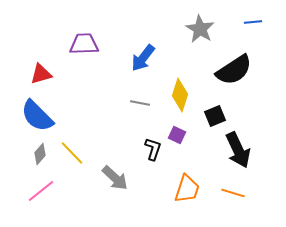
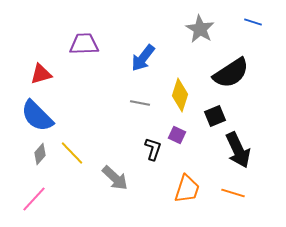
blue line: rotated 24 degrees clockwise
black semicircle: moved 3 px left, 3 px down
pink line: moved 7 px left, 8 px down; rotated 8 degrees counterclockwise
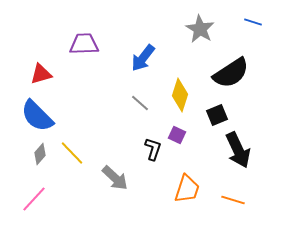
gray line: rotated 30 degrees clockwise
black square: moved 2 px right, 1 px up
orange line: moved 7 px down
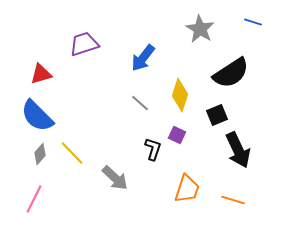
purple trapezoid: rotated 16 degrees counterclockwise
pink line: rotated 16 degrees counterclockwise
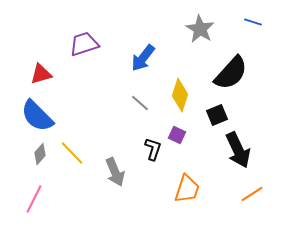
black semicircle: rotated 15 degrees counterclockwise
gray arrow: moved 6 px up; rotated 24 degrees clockwise
orange line: moved 19 px right, 6 px up; rotated 50 degrees counterclockwise
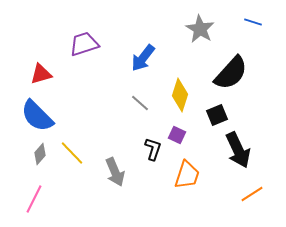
orange trapezoid: moved 14 px up
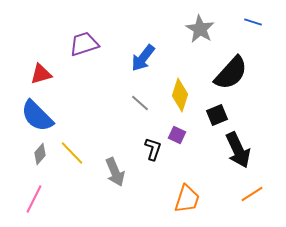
orange trapezoid: moved 24 px down
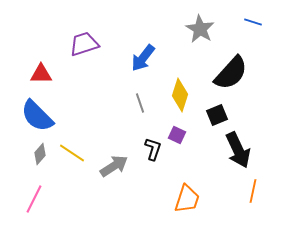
red triangle: rotated 15 degrees clockwise
gray line: rotated 30 degrees clockwise
yellow line: rotated 12 degrees counterclockwise
gray arrow: moved 1 px left, 6 px up; rotated 100 degrees counterclockwise
orange line: moved 1 px right, 3 px up; rotated 45 degrees counterclockwise
